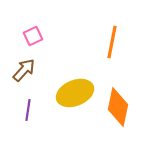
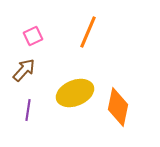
orange line: moved 24 px left, 10 px up; rotated 12 degrees clockwise
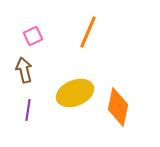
brown arrow: rotated 55 degrees counterclockwise
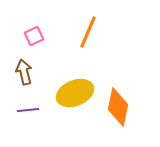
pink square: moved 1 px right
brown arrow: moved 2 px down
purple line: rotated 75 degrees clockwise
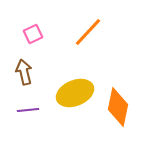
orange line: rotated 20 degrees clockwise
pink square: moved 1 px left, 2 px up
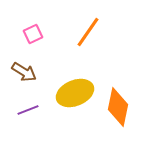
orange line: rotated 8 degrees counterclockwise
brown arrow: rotated 135 degrees clockwise
purple line: rotated 15 degrees counterclockwise
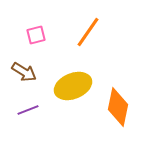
pink square: moved 3 px right, 1 px down; rotated 12 degrees clockwise
yellow ellipse: moved 2 px left, 7 px up
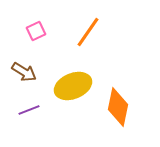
pink square: moved 4 px up; rotated 12 degrees counterclockwise
purple line: moved 1 px right
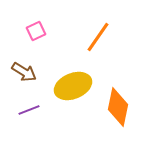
orange line: moved 10 px right, 5 px down
